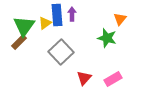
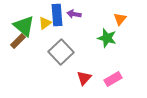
purple arrow: moved 2 px right; rotated 80 degrees counterclockwise
green triangle: rotated 25 degrees counterclockwise
brown rectangle: moved 1 px left, 1 px up
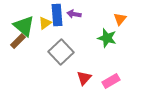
pink rectangle: moved 2 px left, 2 px down
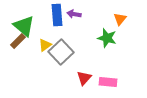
yellow triangle: moved 22 px down
pink rectangle: moved 3 px left, 1 px down; rotated 36 degrees clockwise
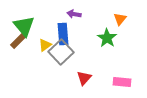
blue rectangle: moved 6 px right, 19 px down
green triangle: rotated 10 degrees clockwise
green star: rotated 18 degrees clockwise
pink rectangle: moved 14 px right
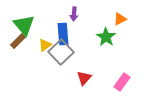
purple arrow: rotated 96 degrees counterclockwise
orange triangle: rotated 24 degrees clockwise
green triangle: moved 1 px up
green star: moved 1 px left, 1 px up
pink rectangle: rotated 60 degrees counterclockwise
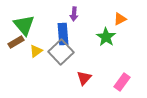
brown rectangle: moved 2 px left, 1 px down; rotated 14 degrees clockwise
yellow triangle: moved 9 px left, 6 px down
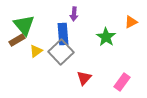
orange triangle: moved 11 px right, 3 px down
brown rectangle: moved 1 px right, 2 px up
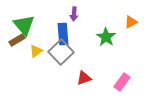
red triangle: rotated 28 degrees clockwise
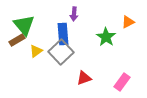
orange triangle: moved 3 px left
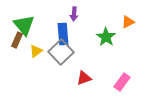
brown rectangle: rotated 35 degrees counterclockwise
